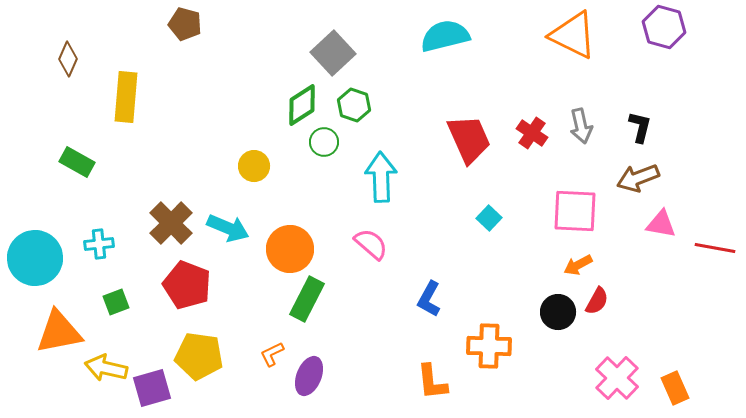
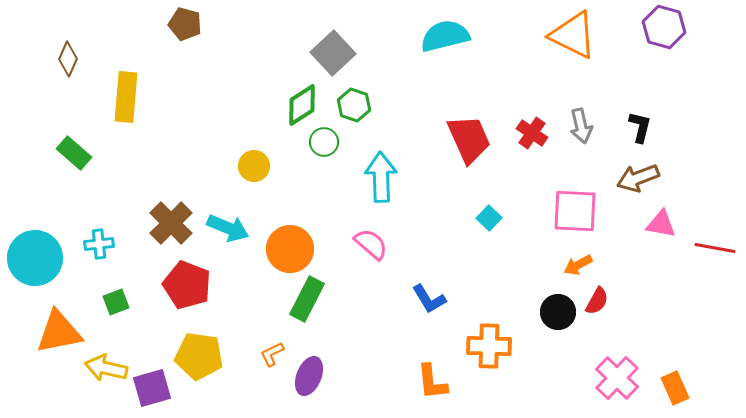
green rectangle at (77, 162): moved 3 px left, 9 px up; rotated 12 degrees clockwise
blue L-shape at (429, 299): rotated 60 degrees counterclockwise
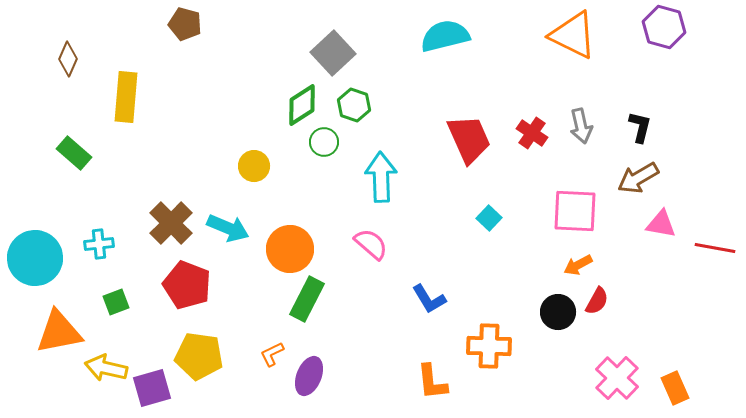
brown arrow at (638, 178): rotated 9 degrees counterclockwise
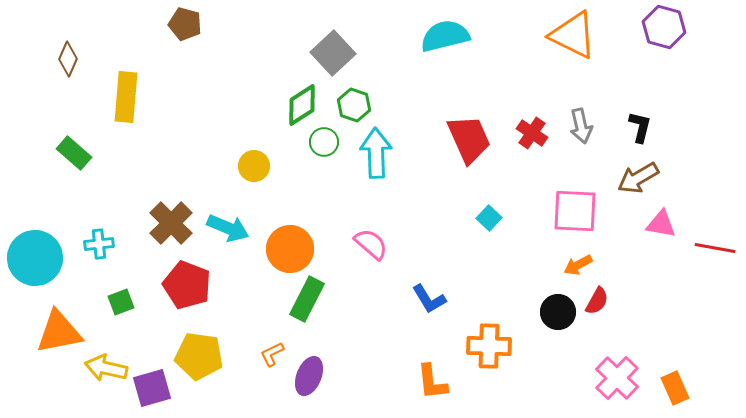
cyan arrow at (381, 177): moved 5 px left, 24 px up
green square at (116, 302): moved 5 px right
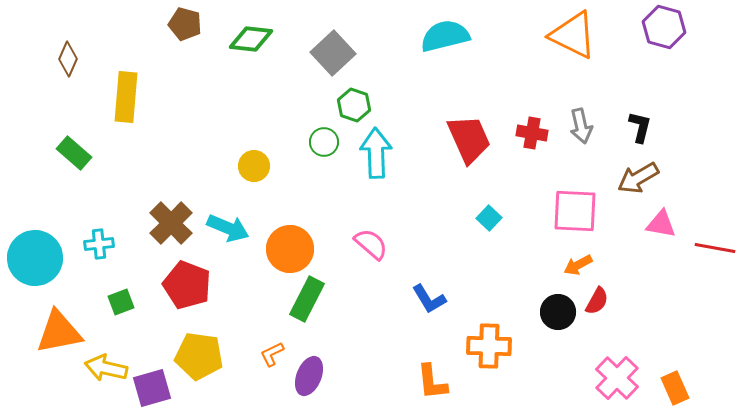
green diamond at (302, 105): moved 51 px left, 66 px up; rotated 39 degrees clockwise
red cross at (532, 133): rotated 24 degrees counterclockwise
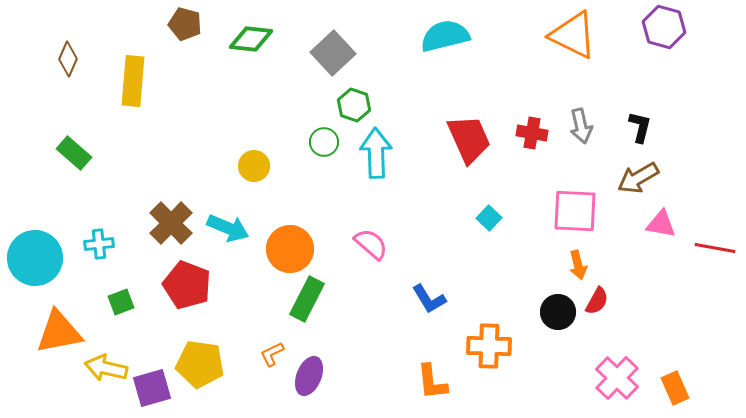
yellow rectangle at (126, 97): moved 7 px right, 16 px up
orange arrow at (578, 265): rotated 76 degrees counterclockwise
yellow pentagon at (199, 356): moved 1 px right, 8 px down
